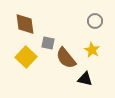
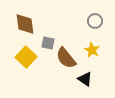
black triangle: rotated 21 degrees clockwise
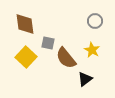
black triangle: rotated 49 degrees clockwise
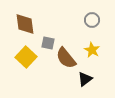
gray circle: moved 3 px left, 1 px up
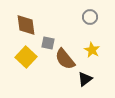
gray circle: moved 2 px left, 3 px up
brown diamond: moved 1 px right, 1 px down
brown semicircle: moved 1 px left, 1 px down
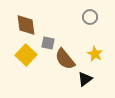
yellow star: moved 3 px right, 4 px down
yellow square: moved 2 px up
